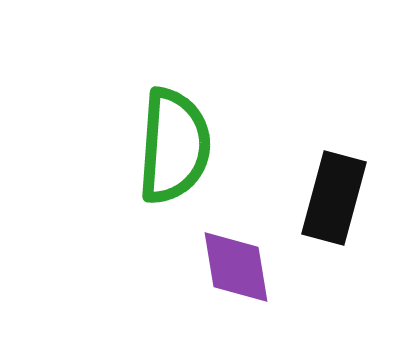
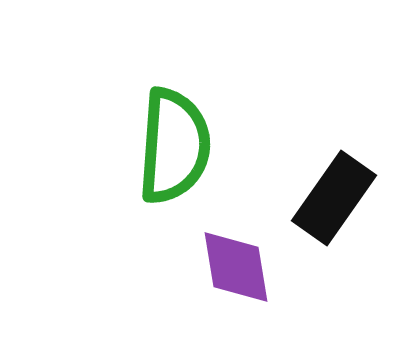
black rectangle: rotated 20 degrees clockwise
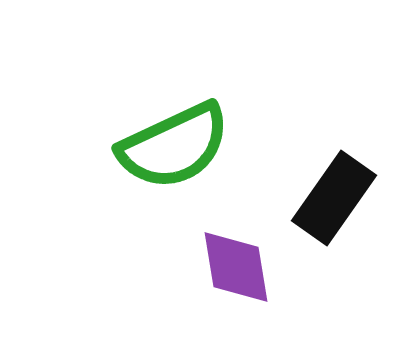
green semicircle: rotated 61 degrees clockwise
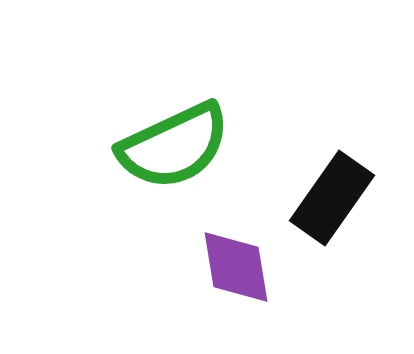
black rectangle: moved 2 px left
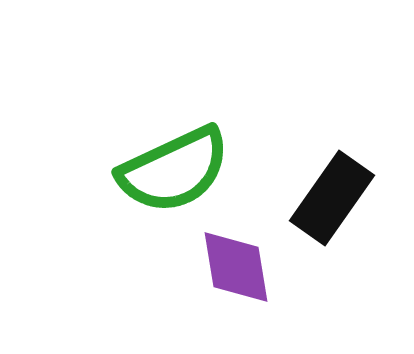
green semicircle: moved 24 px down
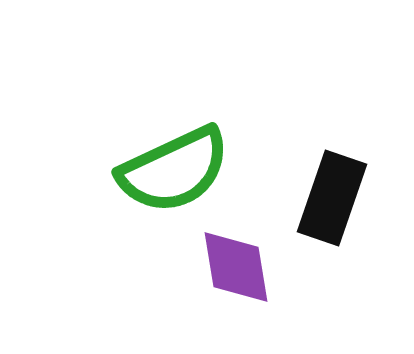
black rectangle: rotated 16 degrees counterclockwise
